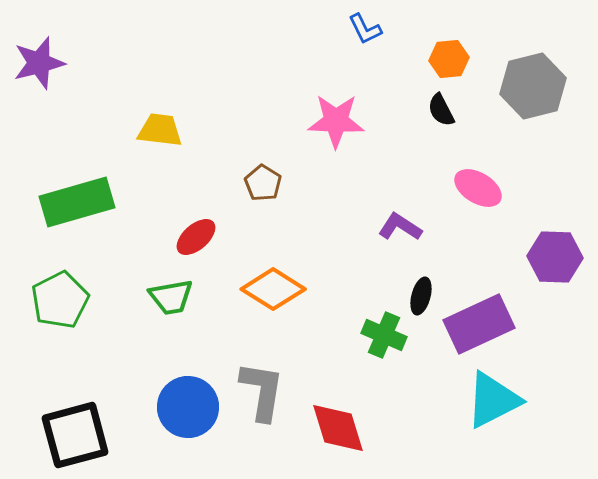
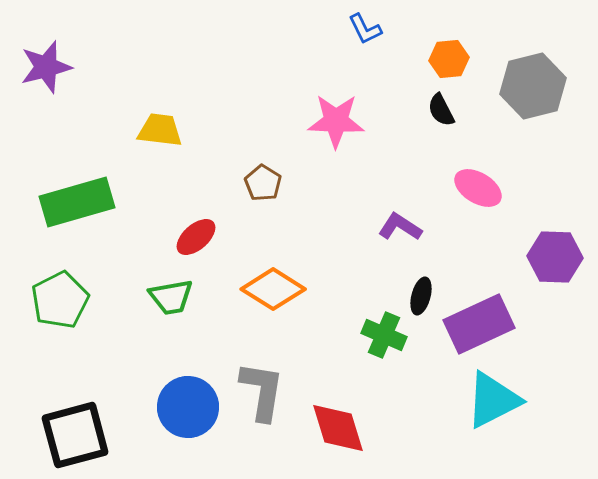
purple star: moved 7 px right, 4 px down
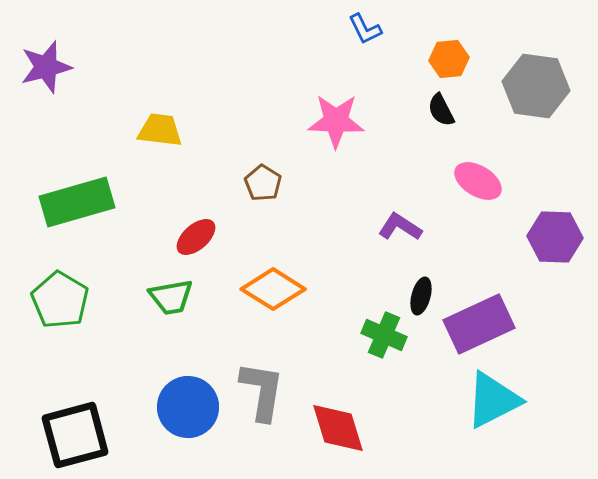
gray hexagon: moved 3 px right; rotated 22 degrees clockwise
pink ellipse: moved 7 px up
purple hexagon: moved 20 px up
green pentagon: rotated 14 degrees counterclockwise
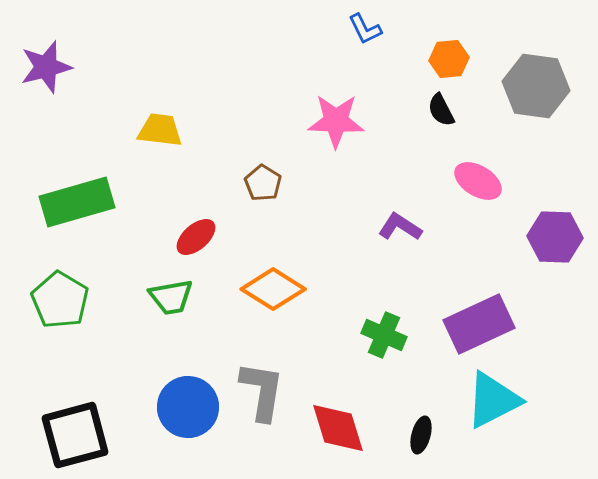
black ellipse: moved 139 px down
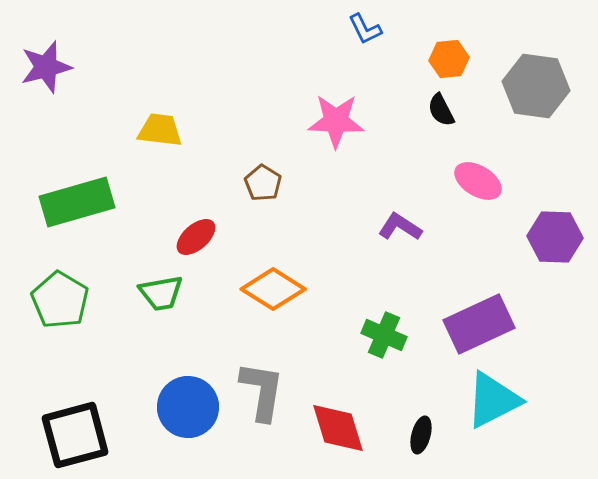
green trapezoid: moved 10 px left, 4 px up
